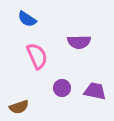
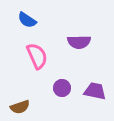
blue semicircle: moved 1 px down
brown semicircle: moved 1 px right
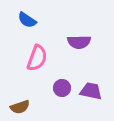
pink semicircle: moved 2 px down; rotated 44 degrees clockwise
purple trapezoid: moved 4 px left
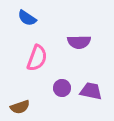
blue semicircle: moved 2 px up
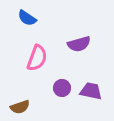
purple semicircle: moved 2 px down; rotated 15 degrees counterclockwise
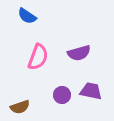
blue semicircle: moved 2 px up
purple semicircle: moved 9 px down
pink semicircle: moved 1 px right, 1 px up
purple circle: moved 7 px down
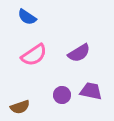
blue semicircle: moved 1 px down
purple semicircle: rotated 15 degrees counterclockwise
pink semicircle: moved 4 px left, 2 px up; rotated 36 degrees clockwise
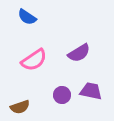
pink semicircle: moved 5 px down
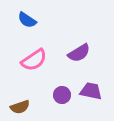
blue semicircle: moved 3 px down
